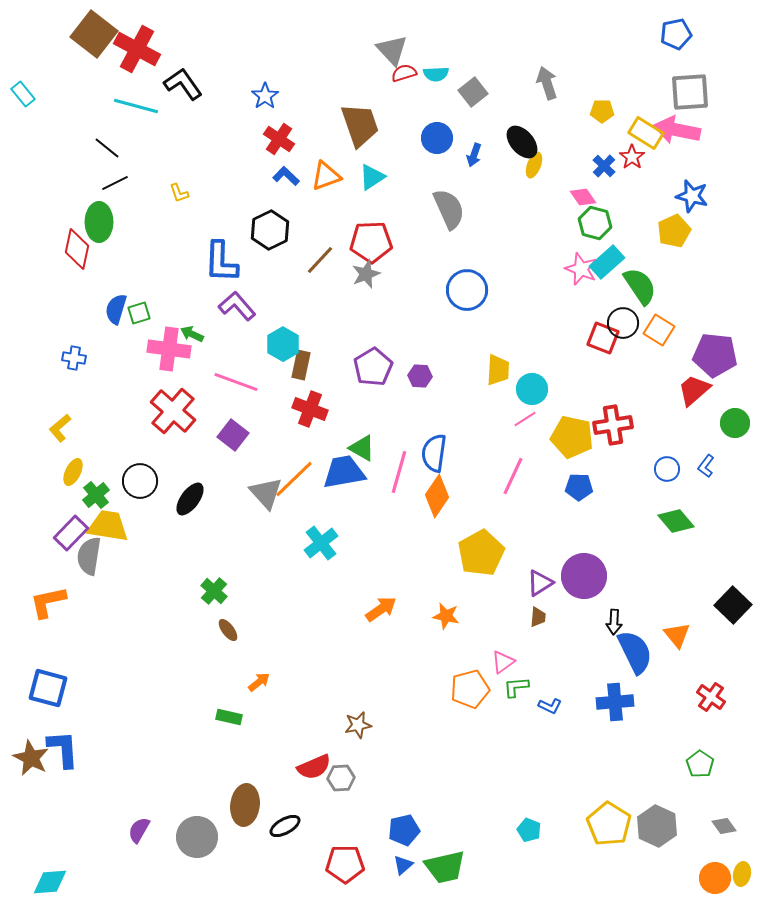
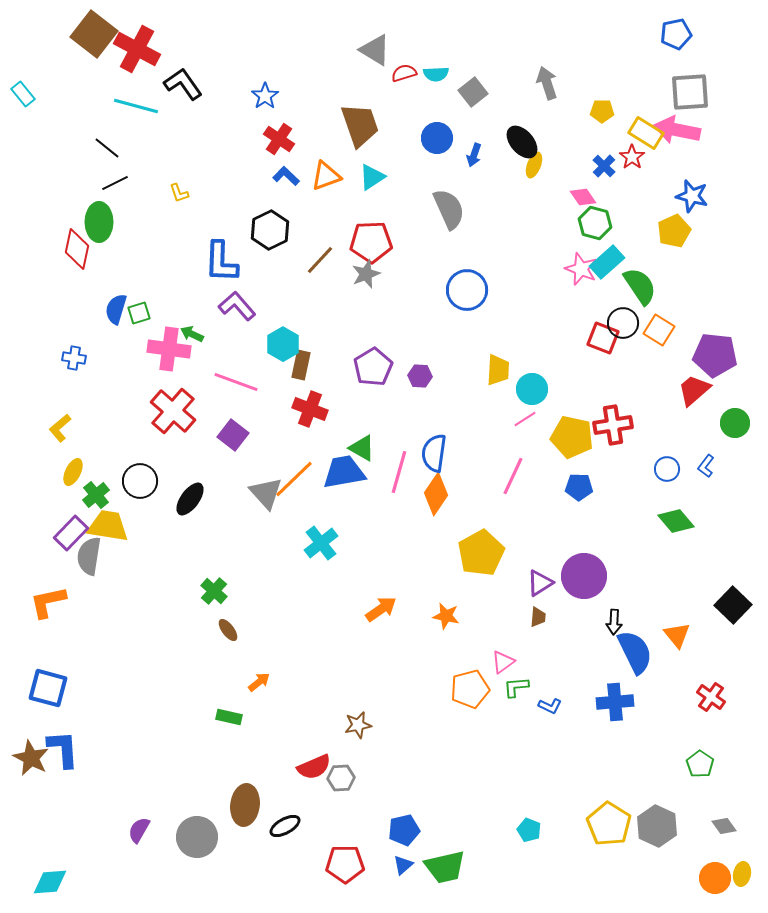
gray triangle at (392, 50): moved 17 px left; rotated 16 degrees counterclockwise
orange diamond at (437, 496): moved 1 px left, 2 px up
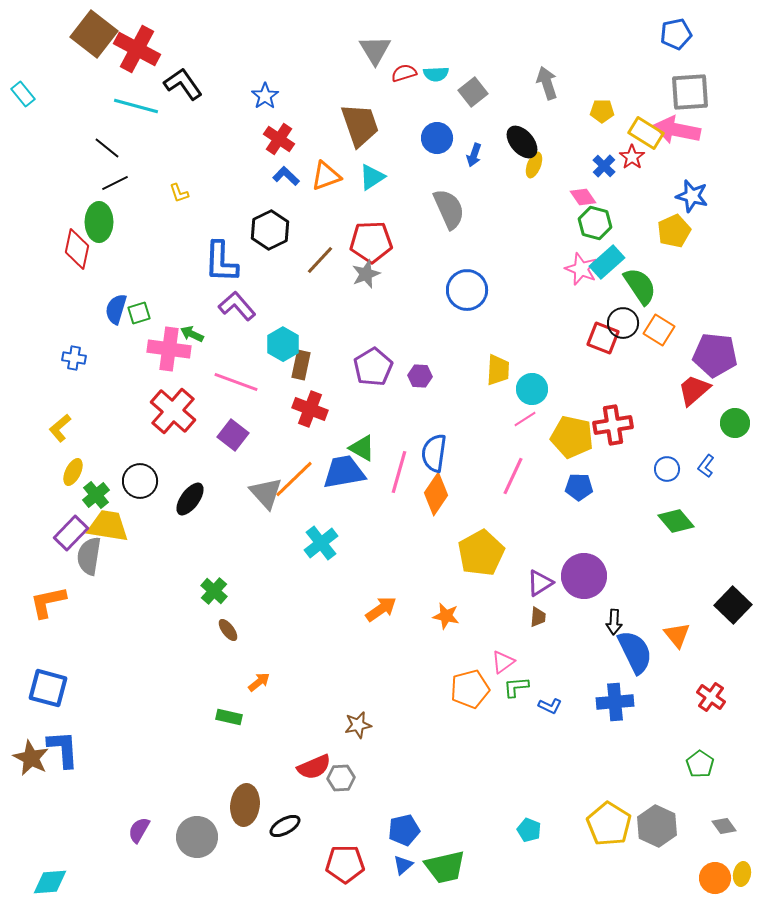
gray triangle at (375, 50): rotated 28 degrees clockwise
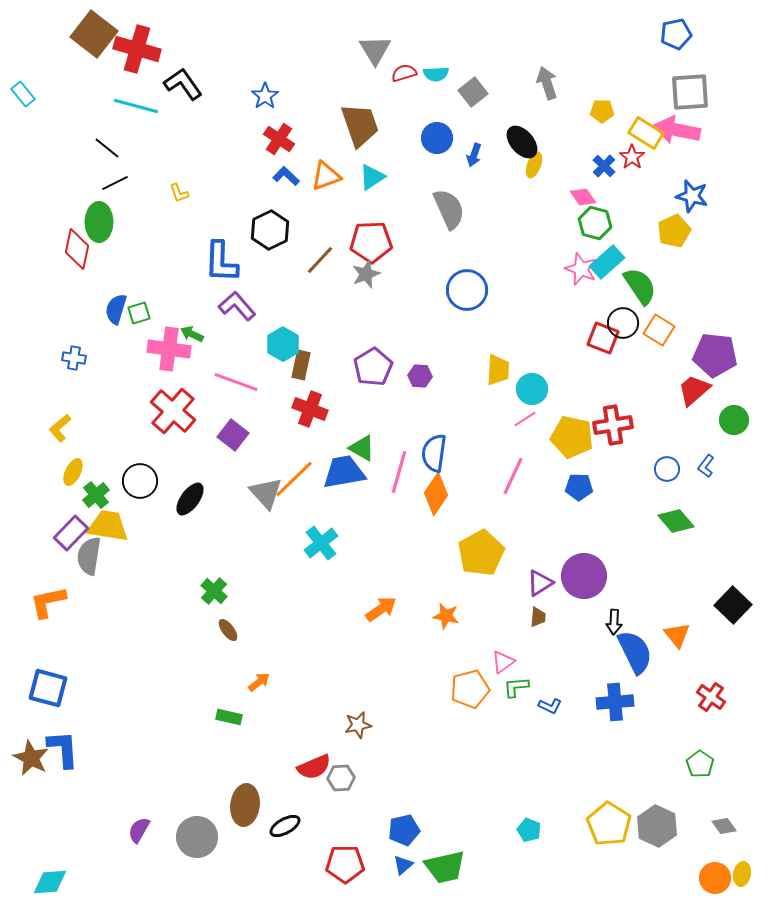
red cross at (137, 49): rotated 12 degrees counterclockwise
green circle at (735, 423): moved 1 px left, 3 px up
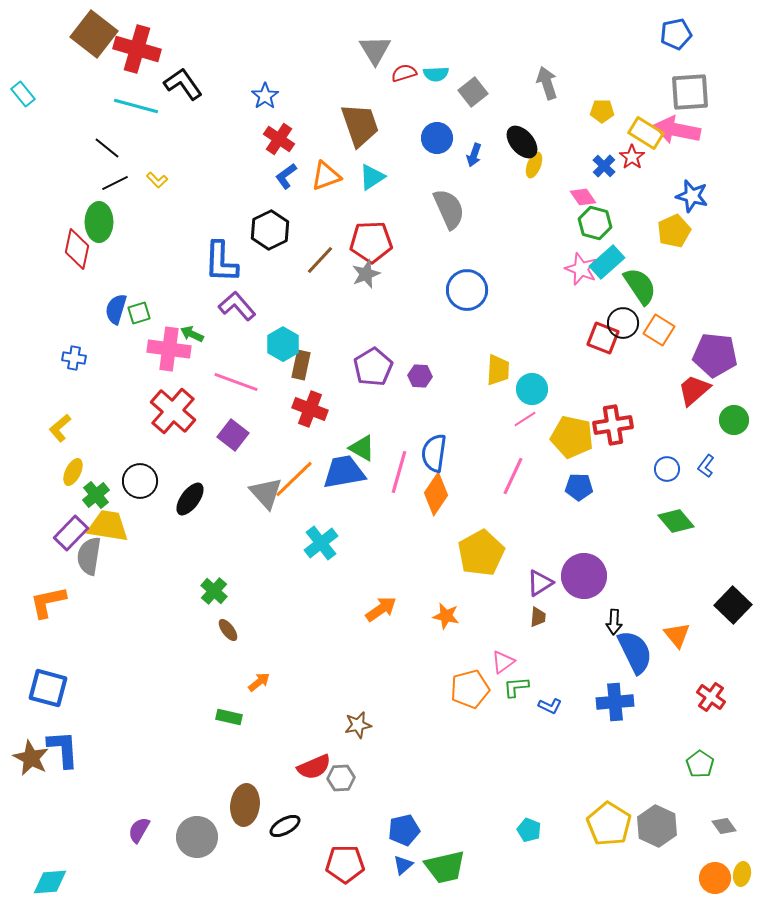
blue L-shape at (286, 176): rotated 80 degrees counterclockwise
yellow L-shape at (179, 193): moved 22 px left, 13 px up; rotated 25 degrees counterclockwise
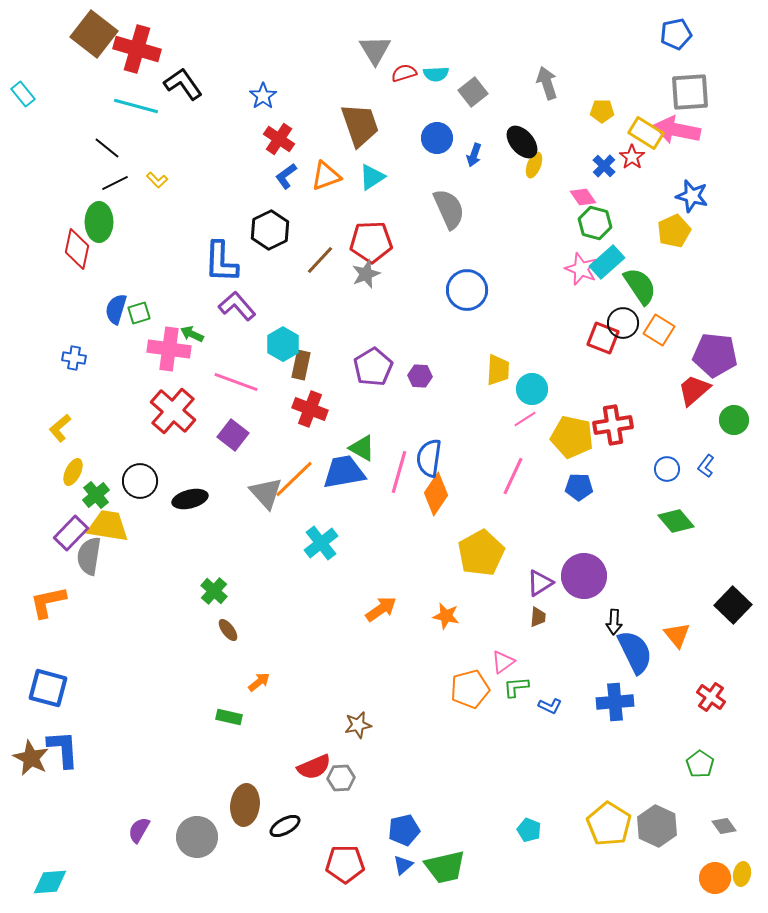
blue star at (265, 96): moved 2 px left
blue semicircle at (434, 453): moved 5 px left, 5 px down
black ellipse at (190, 499): rotated 40 degrees clockwise
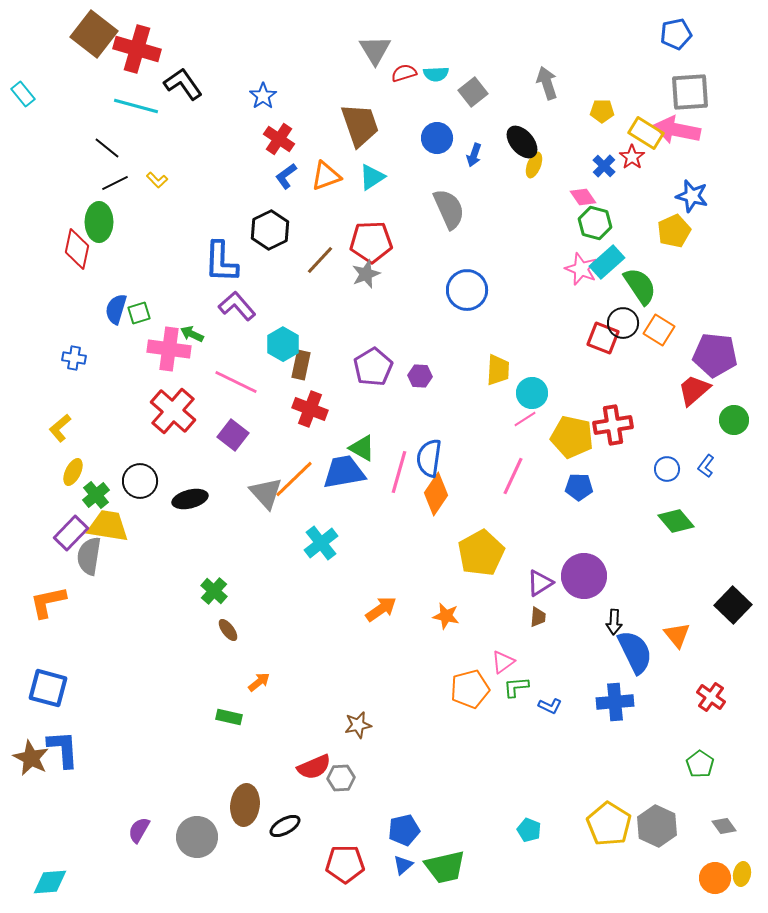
pink line at (236, 382): rotated 6 degrees clockwise
cyan circle at (532, 389): moved 4 px down
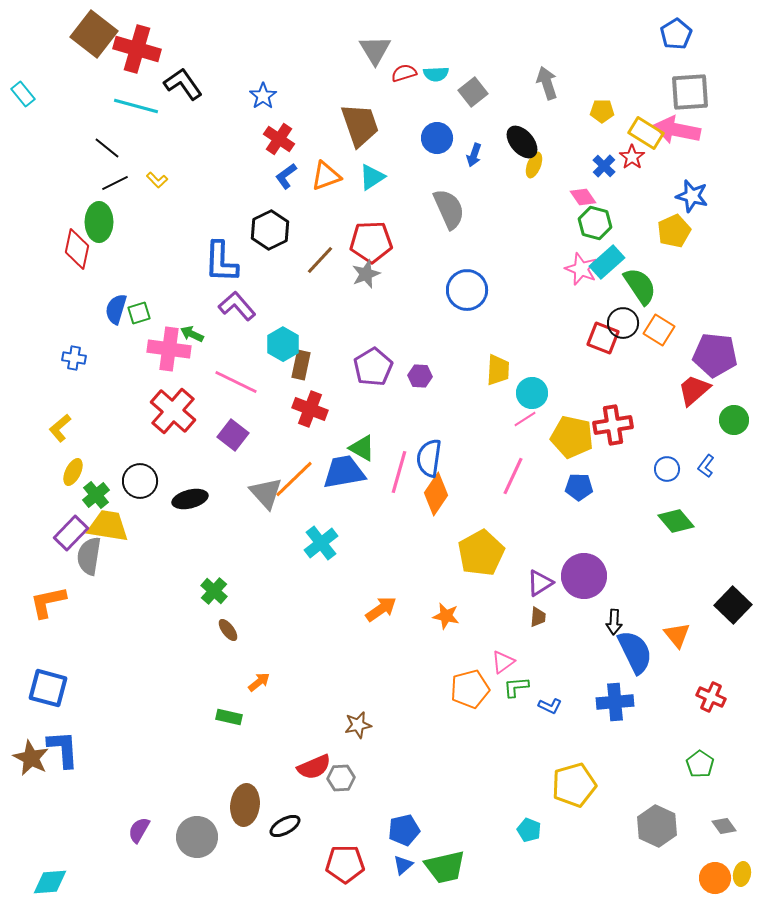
blue pentagon at (676, 34): rotated 20 degrees counterclockwise
red cross at (711, 697): rotated 12 degrees counterclockwise
yellow pentagon at (609, 824): moved 35 px left, 39 px up; rotated 24 degrees clockwise
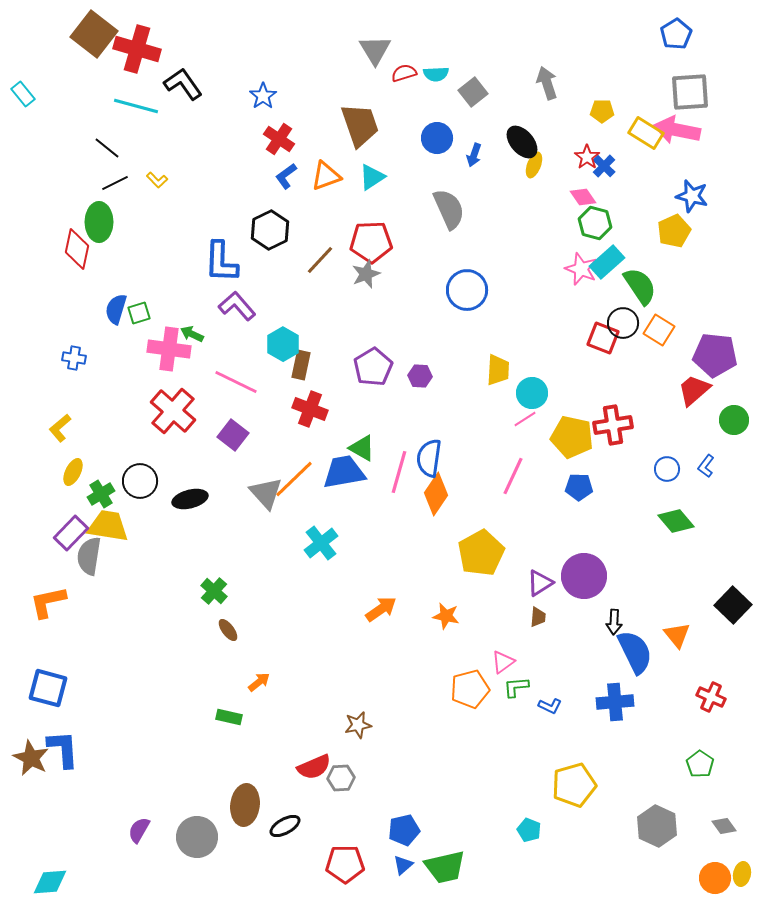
red star at (632, 157): moved 45 px left
green cross at (96, 495): moved 5 px right, 1 px up; rotated 8 degrees clockwise
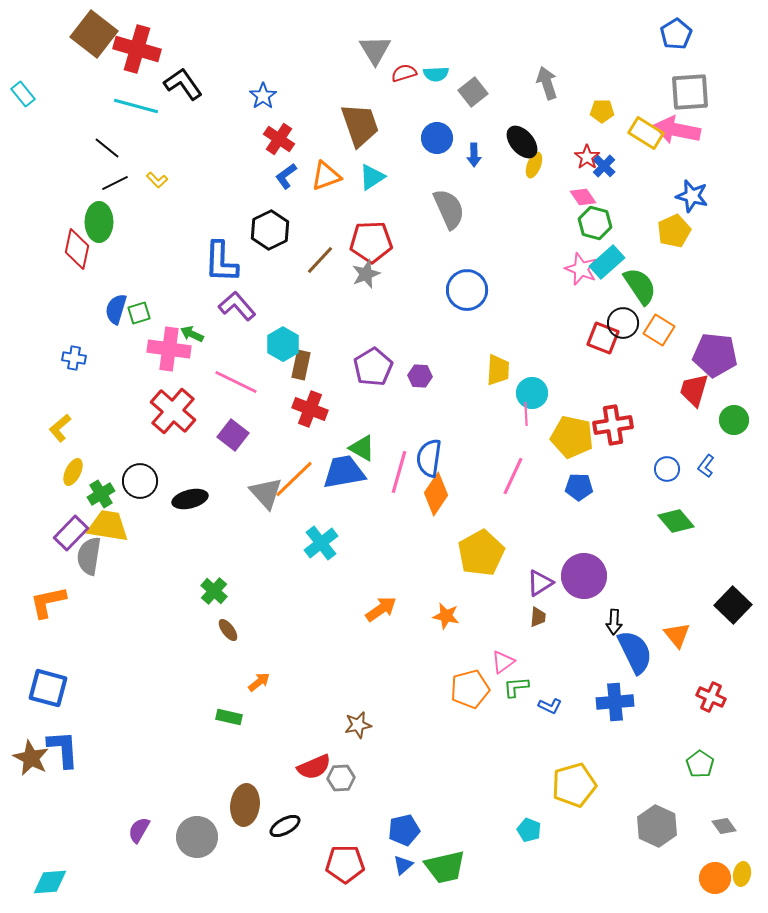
blue arrow at (474, 155): rotated 20 degrees counterclockwise
red trapezoid at (694, 390): rotated 33 degrees counterclockwise
pink line at (525, 419): moved 1 px right, 5 px up; rotated 60 degrees counterclockwise
